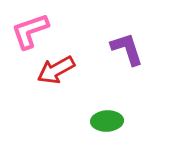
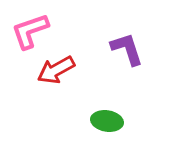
green ellipse: rotated 12 degrees clockwise
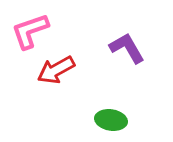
purple L-shape: moved 1 px up; rotated 12 degrees counterclockwise
green ellipse: moved 4 px right, 1 px up
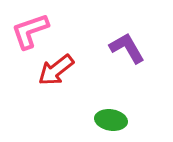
red arrow: rotated 9 degrees counterclockwise
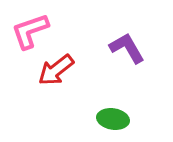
green ellipse: moved 2 px right, 1 px up
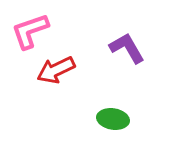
red arrow: rotated 12 degrees clockwise
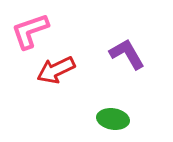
purple L-shape: moved 6 px down
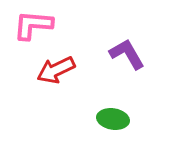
pink L-shape: moved 3 px right, 6 px up; rotated 24 degrees clockwise
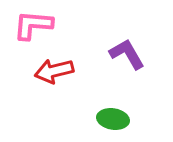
red arrow: moved 2 px left, 1 px down; rotated 12 degrees clockwise
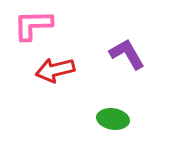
pink L-shape: rotated 6 degrees counterclockwise
red arrow: moved 1 px right, 1 px up
